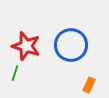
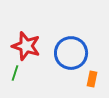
blue circle: moved 8 px down
orange rectangle: moved 3 px right, 6 px up; rotated 14 degrees counterclockwise
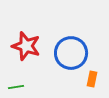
green line: moved 1 px right, 14 px down; rotated 63 degrees clockwise
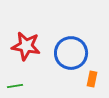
red star: rotated 8 degrees counterclockwise
green line: moved 1 px left, 1 px up
